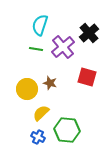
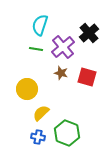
brown star: moved 11 px right, 10 px up
green hexagon: moved 3 px down; rotated 15 degrees clockwise
blue cross: rotated 16 degrees counterclockwise
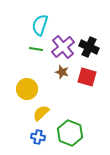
black cross: moved 14 px down; rotated 24 degrees counterclockwise
brown star: moved 1 px right, 1 px up
green hexagon: moved 3 px right
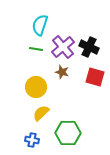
red square: moved 8 px right
yellow circle: moved 9 px right, 2 px up
green hexagon: moved 2 px left; rotated 20 degrees counterclockwise
blue cross: moved 6 px left, 3 px down
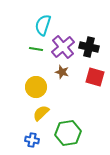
cyan semicircle: moved 3 px right
black cross: rotated 12 degrees counterclockwise
green hexagon: rotated 10 degrees counterclockwise
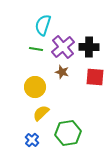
black cross: rotated 12 degrees counterclockwise
red square: rotated 12 degrees counterclockwise
yellow circle: moved 1 px left
blue cross: rotated 32 degrees clockwise
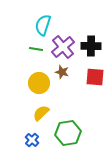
black cross: moved 2 px right, 1 px up
yellow circle: moved 4 px right, 4 px up
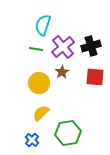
black cross: rotated 18 degrees counterclockwise
brown star: rotated 24 degrees clockwise
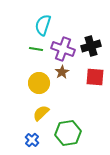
purple cross: moved 2 px down; rotated 30 degrees counterclockwise
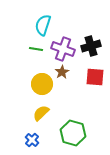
yellow circle: moved 3 px right, 1 px down
green hexagon: moved 5 px right; rotated 25 degrees clockwise
